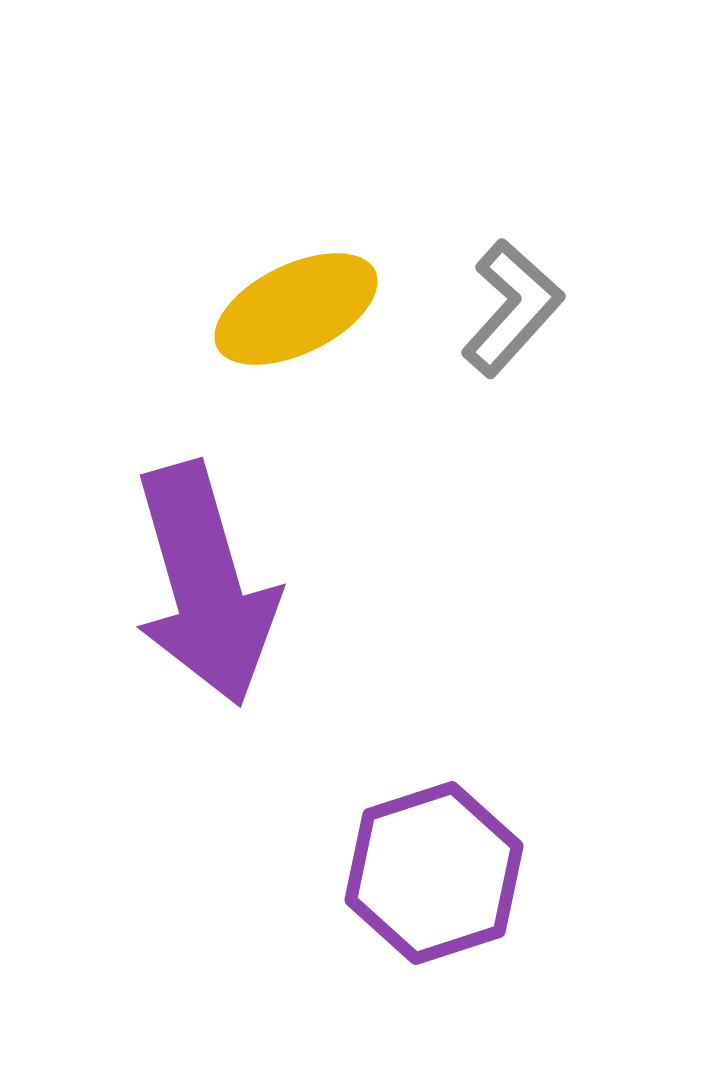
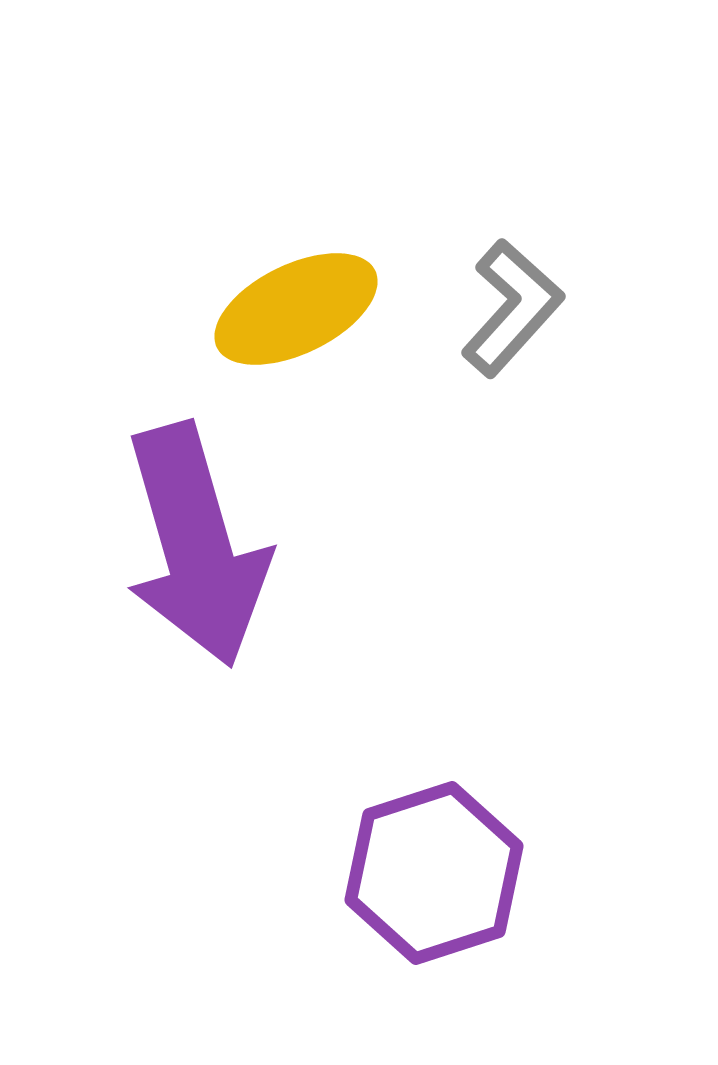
purple arrow: moved 9 px left, 39 px up
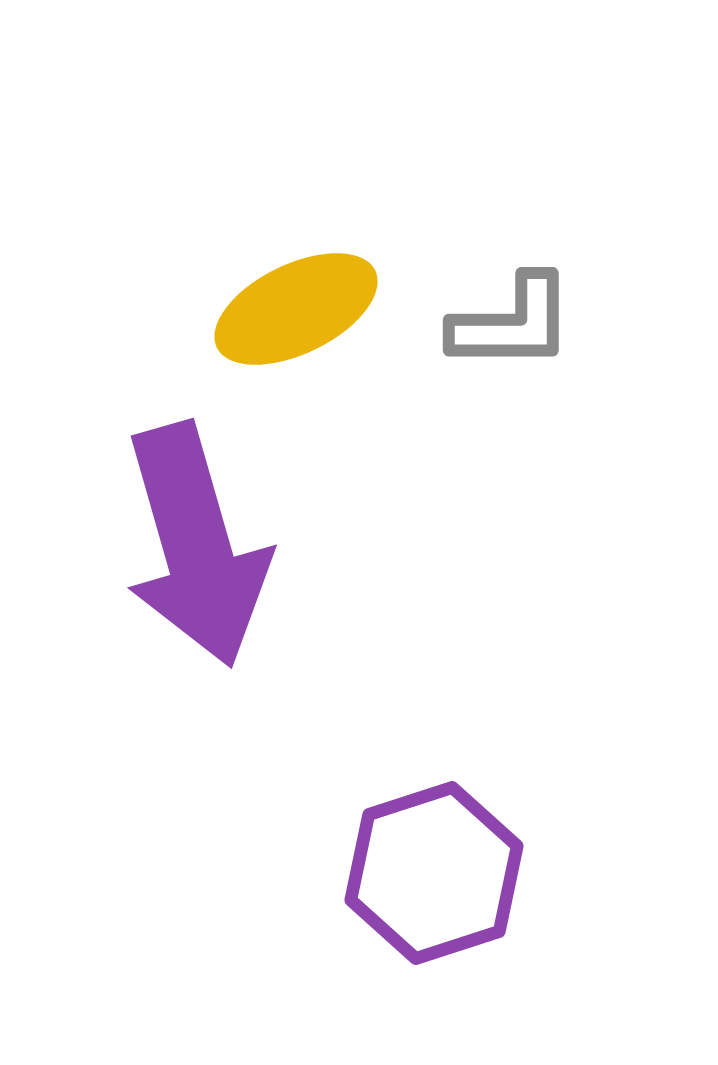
gray L-shape: moved 15 px down; rotated 48 degrees clockwise
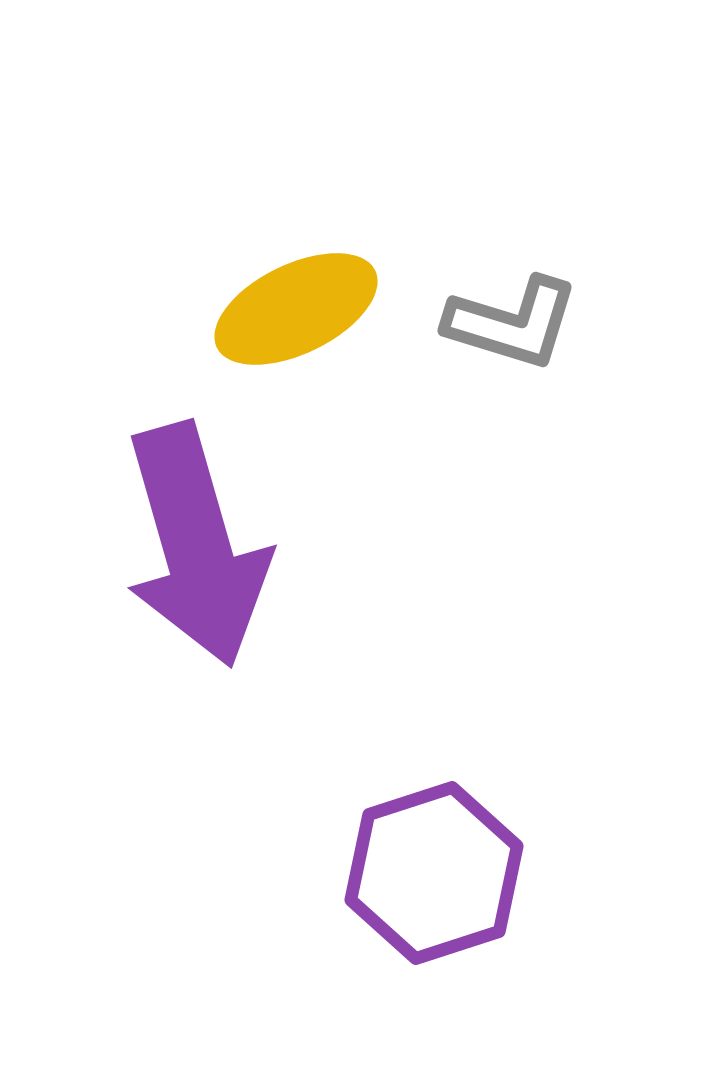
gray L-shape: rotated 17 degrees clockwise
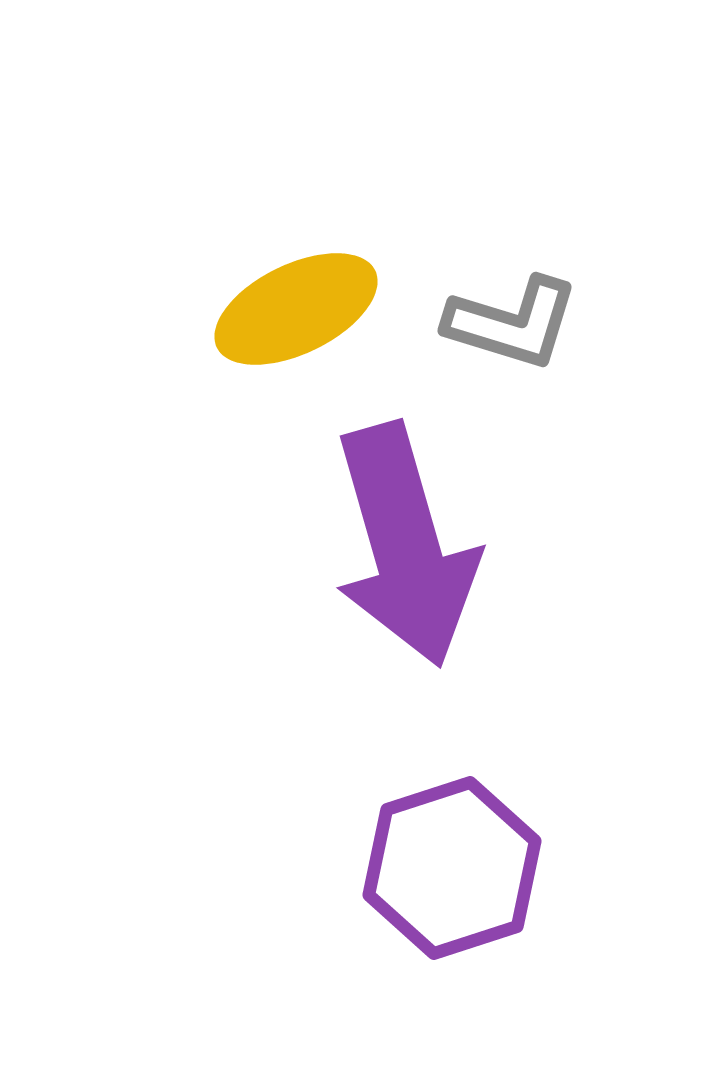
purple arrow: moved 209 px right
purple hexagon: moved 18 px right, 5 px up
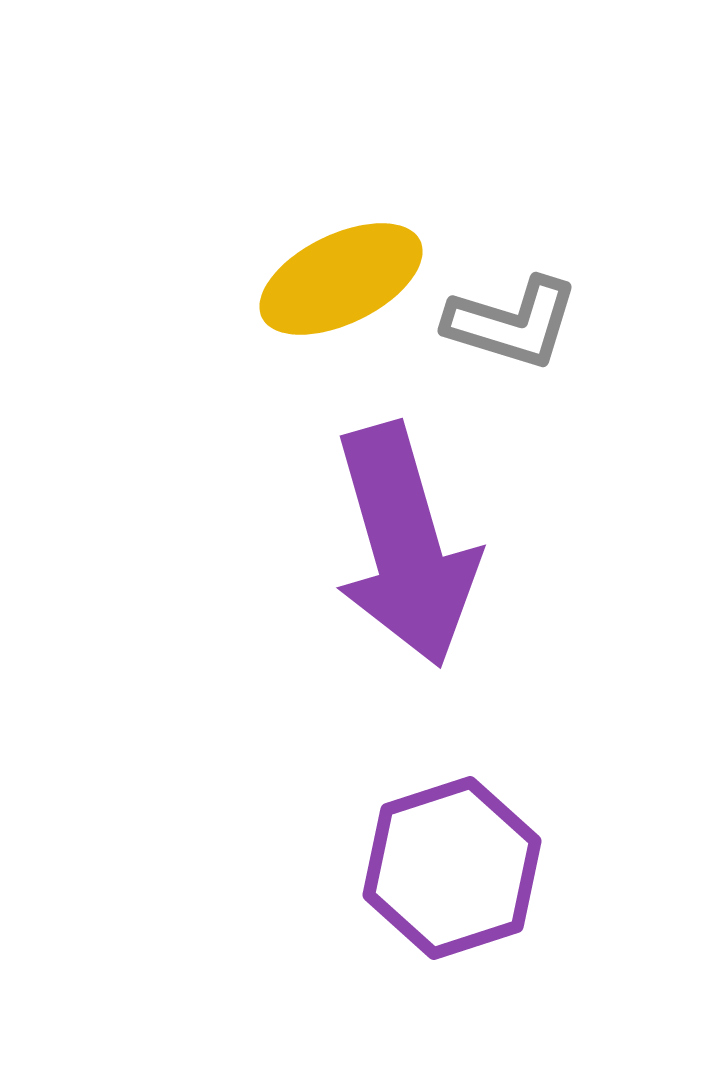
yellow ellipse: moved 45 px right, 30 px up
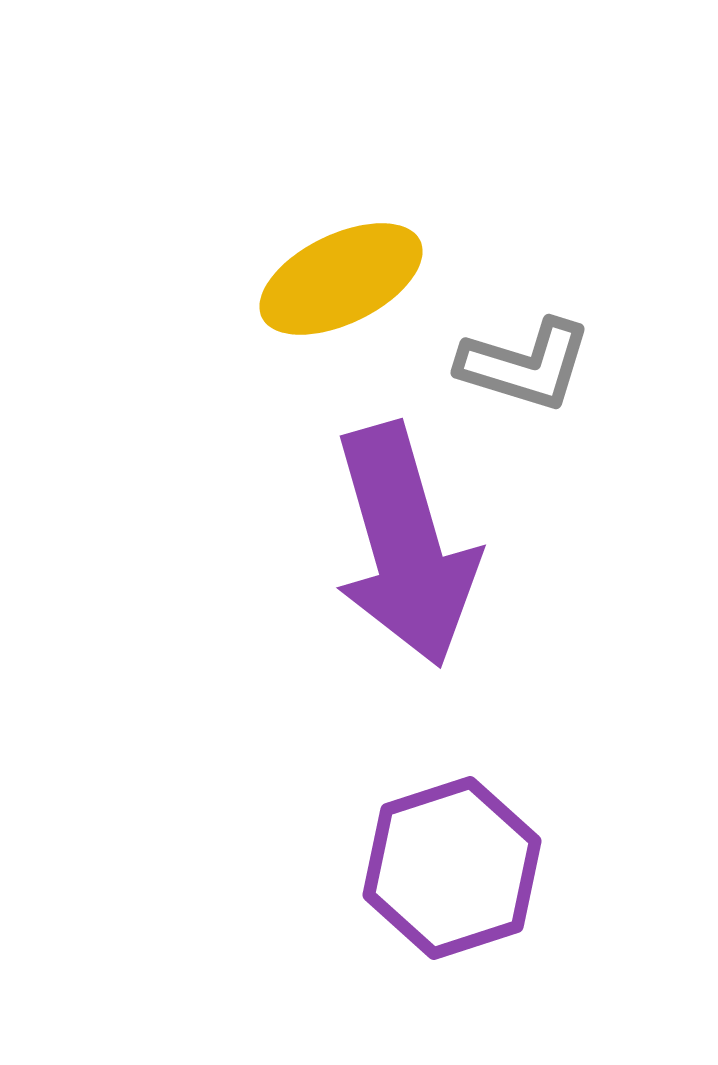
gray L-shape: moved 13 px right, 42 px down
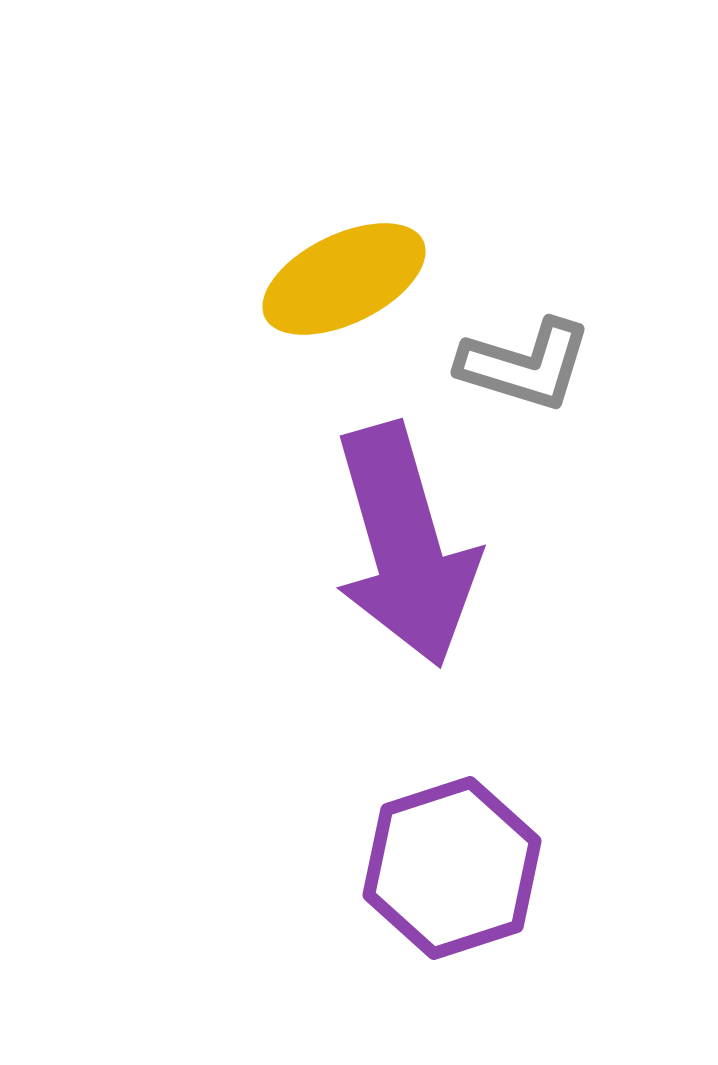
yellow ellipse: moved 3 px right
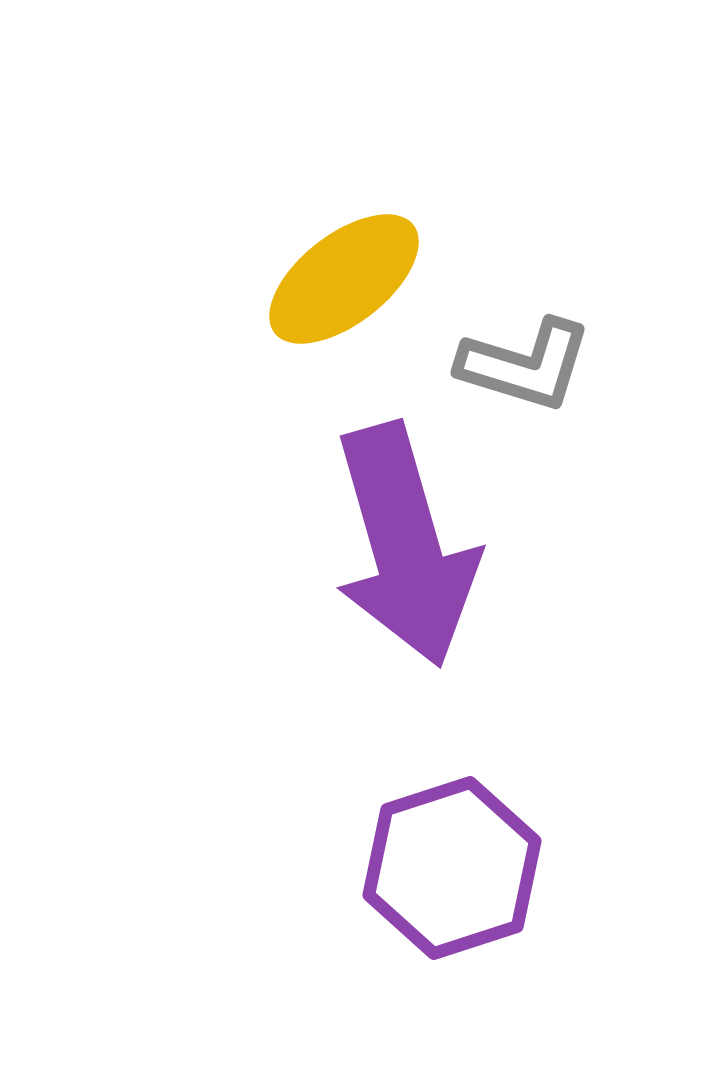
yellow ellipse: rotated 12 degrees counterclockwise
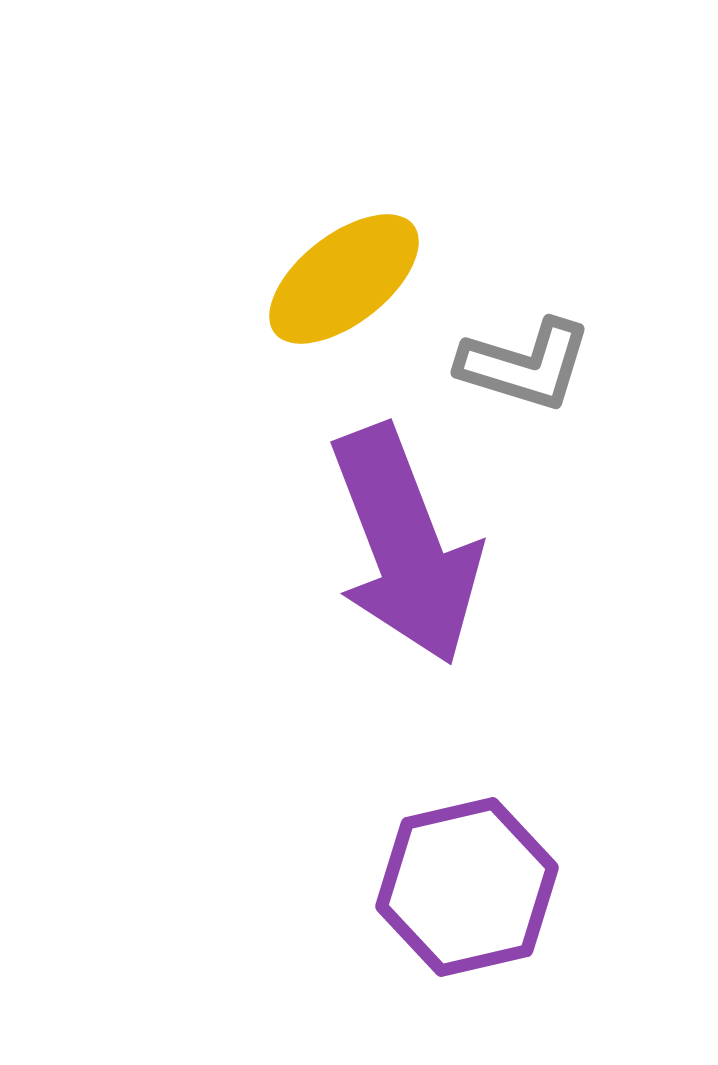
purple arrow: rotated 5 degrees counterclockwise
purple hexagon: moved 15 px right, 19 px down; rotated 5 degrees clockwise
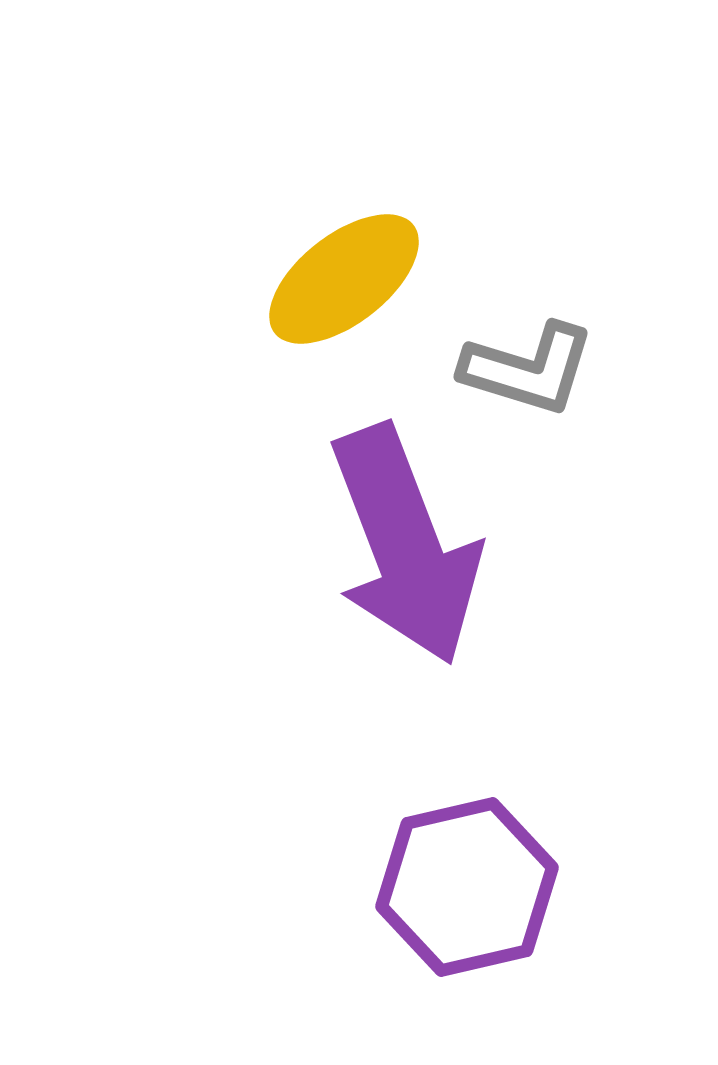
gray L-shape: moved 3 px right, 4 px down
